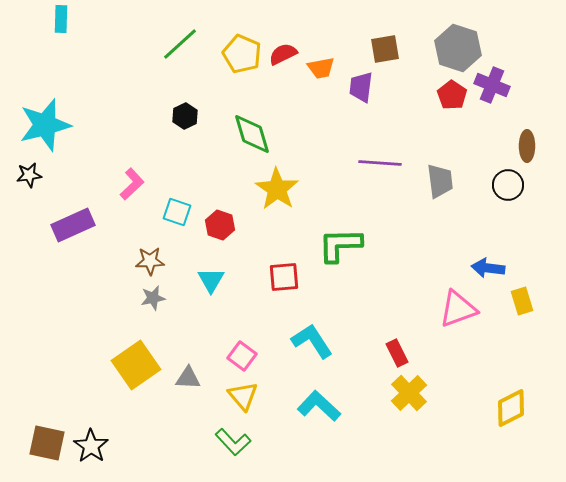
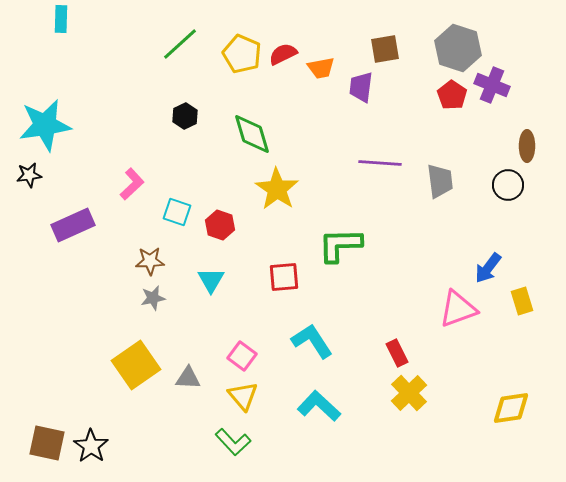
cyan star at (45, 125): rotated 6 degrees clockwise
blue arrow at (488, 268): rotated 60 degrees counterclockwise
yellow diamond at (511, 408): rotated 18 degrees clockwise
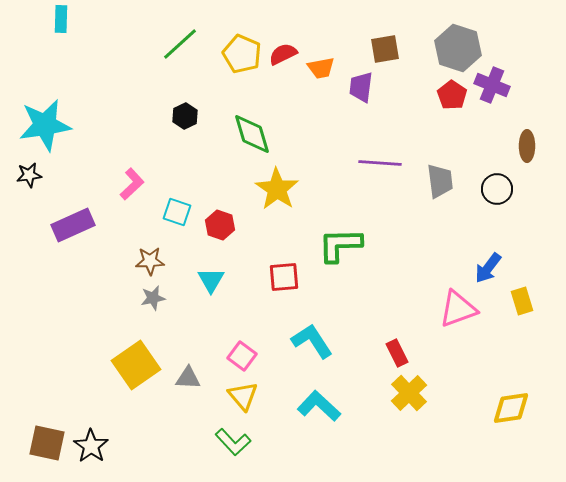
black circle at (508, 185): moved 11 px left, 4 px down
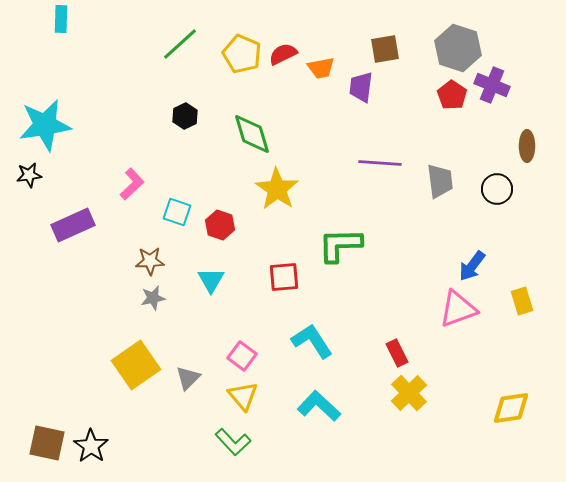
blue arrow at (488, 268): moved 16 px left, 2 px up
gray triangle at (188, 378): rotated 48 degrees counterclockwise
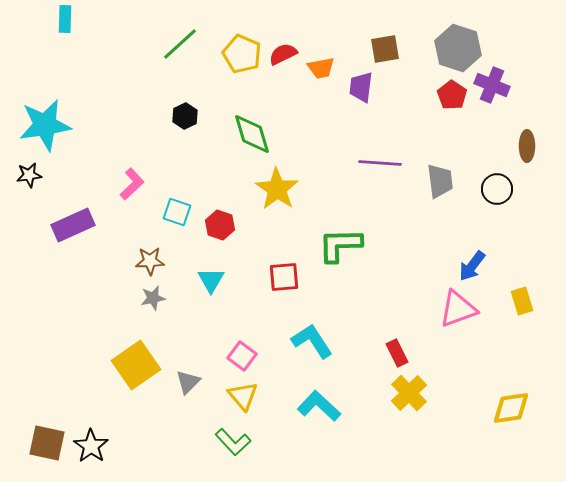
cyan rectangle at (61, 19): moved 4 px right
gray triangle at (188, 378): moved 4 px down
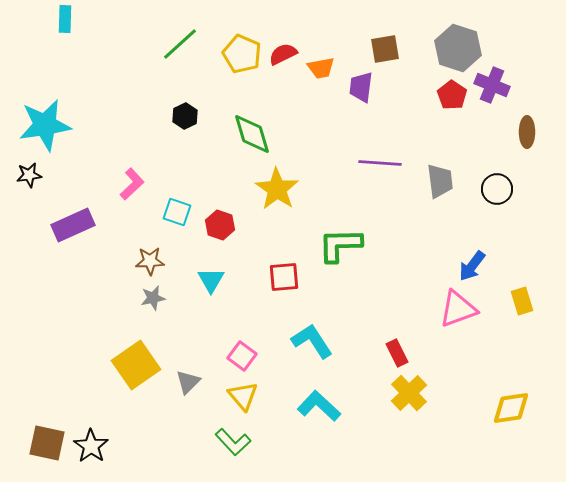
brown ellipse at (527, 146): moved 14 px up
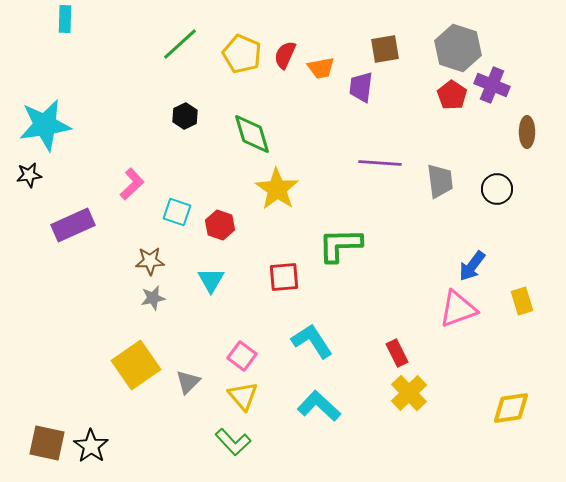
red semicircle at (283, 54): moved 2 px right, 1 px down; rotated 40 degrees counterclockwise
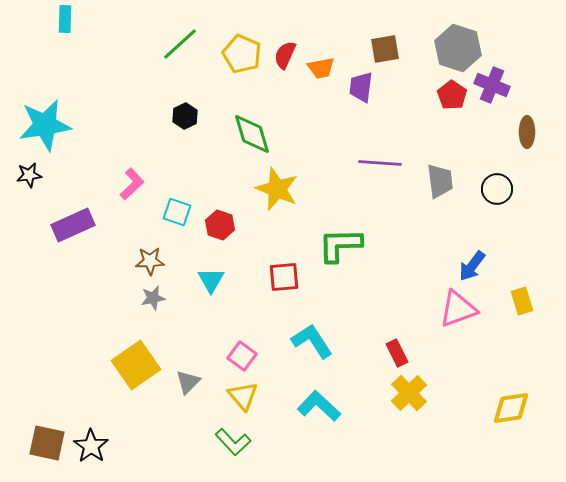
yellow star at (277, 189): rotated 12 degrees counterclockwise
